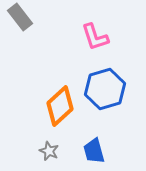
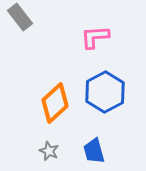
pink L-shape: rotated 104 degrees clockwise
blue hexagon: moved 3 px down; rotated 12 degrees counterclockwise
orange diamond: moved 5 px left, 3 px up
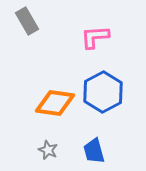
gray rectangle: moved 7 px right, 4 px down; rotated 8 degrees clockwise
blue hexagon: moved 2 px left
orange diamond: rotated 51 degrees clockwise
gray star: moved 1 px left, 1 px up
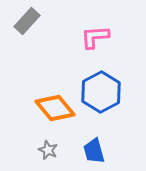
gray rectangle: rotated 72 degrees clockwise
blue hexagon: moved 2 px left
orange diamond: moved 5 px down; rotated 42 degrees clockwise
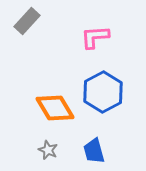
blue hexagon: moved 2 px right
orange diamond: rotated 9 degrees clockwise
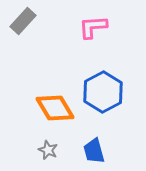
gray rectangle: moved 4 px left
pink L-shape: moved 2 px left, 10 px up
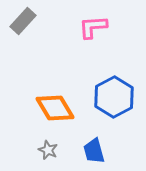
blue hexagon: moved 11 px right, 5 px down
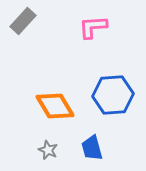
blue hexagon: moved 1 px left, 2 px up; rotated 24 degrees clockwise
orange diamond: moved 2 px up
blue trapezoid: moved 2 px left, 3 px up
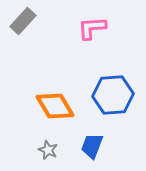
pink L-shape: moved 1 px left, 1 px down
blue trapezoid: moved 2 px up; rotated 36 degrees clockwise
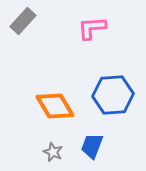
gray star: moved 5 px right, 2 px down
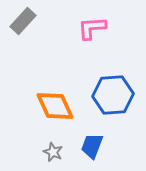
orange diamond: rotated 6 degrees clockwise
